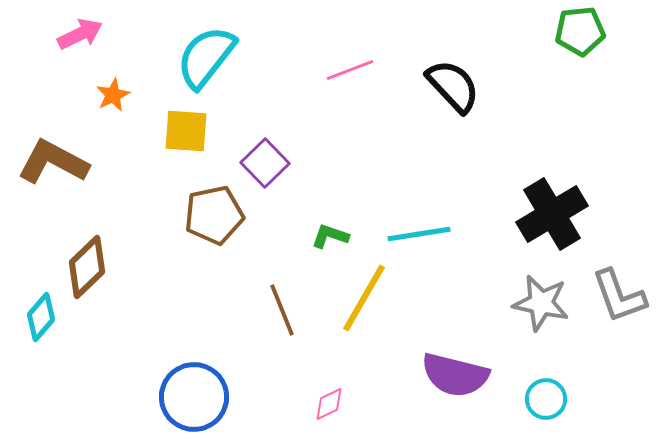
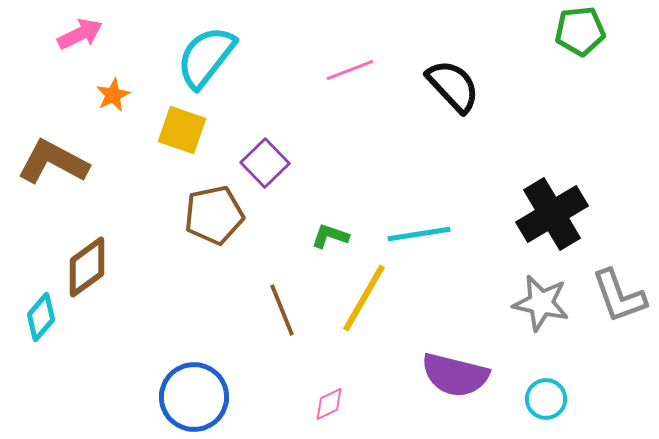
yellow square: moved 4 px left, 1 px up; rotated 15 degrees clockwise
brown diamond: rotated 8 degrees clockwise
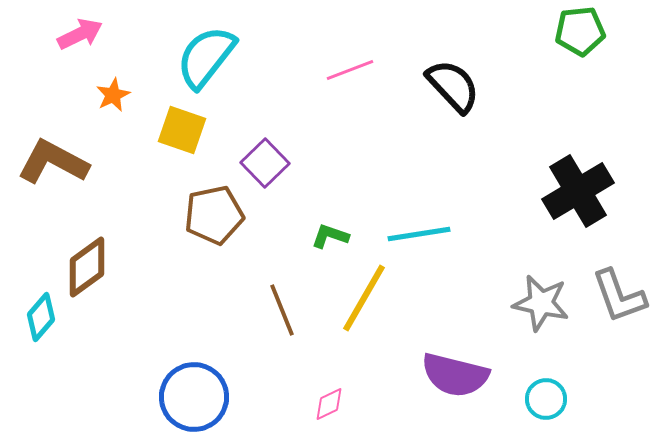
black cross: moved 26 px right, 23 px up
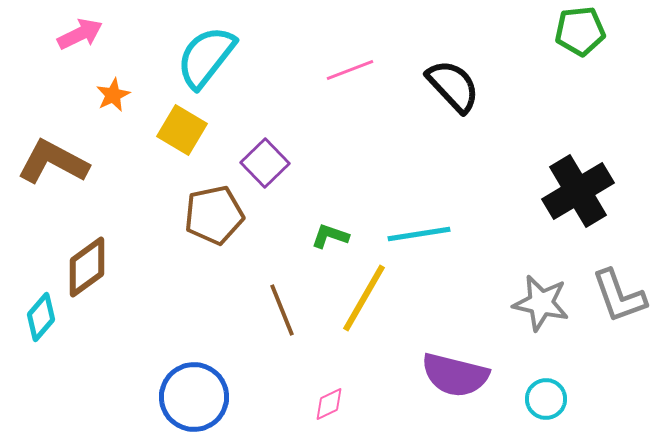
yellow square: rotated 12 degrees clockwise
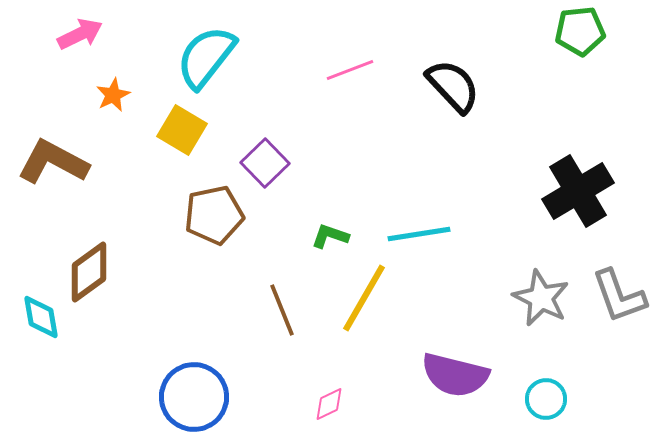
brown diamond: moved 2 px right, 5 px down
gray star: moved 5 px up; rotated 14 degrees clockwise
cyan diamond: rotated 51 degrees counterclockwise
